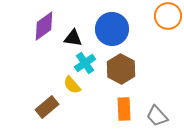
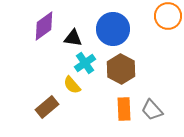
blue circle: moved 1 px right
gray trapezoid: moved 5 px left, 6 px up
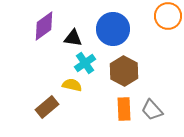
brown hexagon: moved 3 px right, 2 px down
yellow semicircle: rotated 144 degrees clockwise
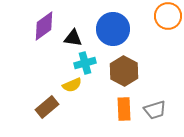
cyan cross: rotated 20 degrees clockwise
yellow semicircle: rotated 144 degrees clockwise
gray trapezoid: moved 3 px right; rotated 65 degrees counterclockwise
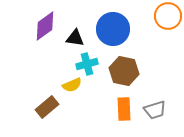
purple diamond: moved 1 px right
black triangle: moved 2 px right
cyan cross: moved 2 px right, 1 px down
brown hexagon: rotated 16 degrees counterclockwise
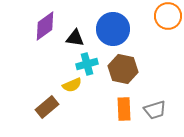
brown hexagon: moved 1 px left, 2 px up
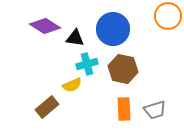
purple diamond: rotated 68 degrees clockwise
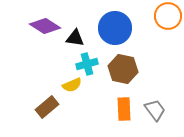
blue circle: moved 2 px right, 1 px up
gray trapezoid: rotated 110 degrees counterclockwise
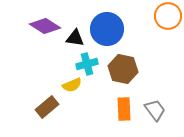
blue circle: moved 8 px left, 1 px down
